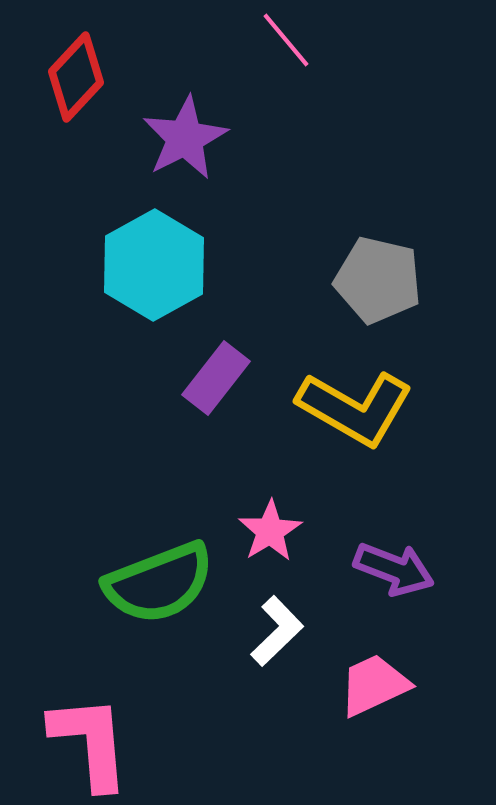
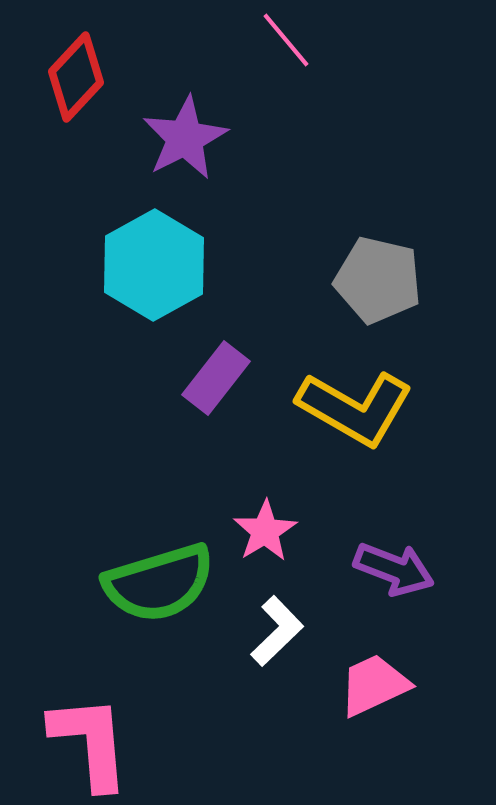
pink star: moved 5 px left
green semicircle: rotated 4 degrees clockwise
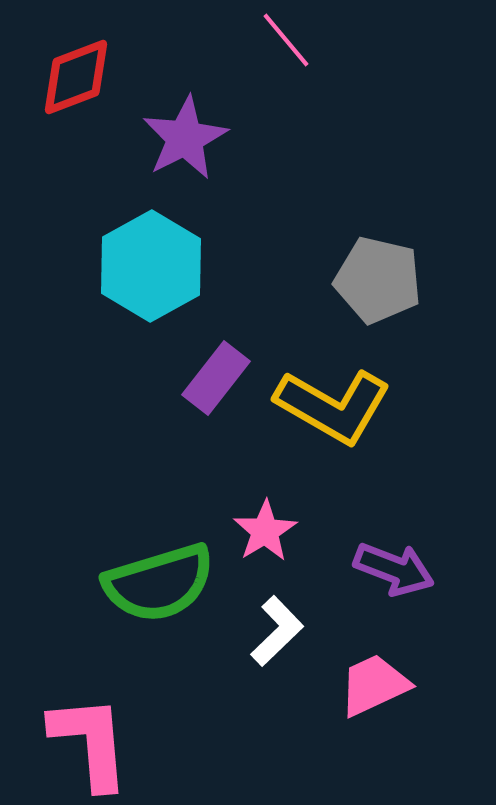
red diamond: rotated 26 degrees clockwise
cyan hexagon: moved 3 px left, 1 px down
yellow L-shape: moved 22 px left, 2 px up
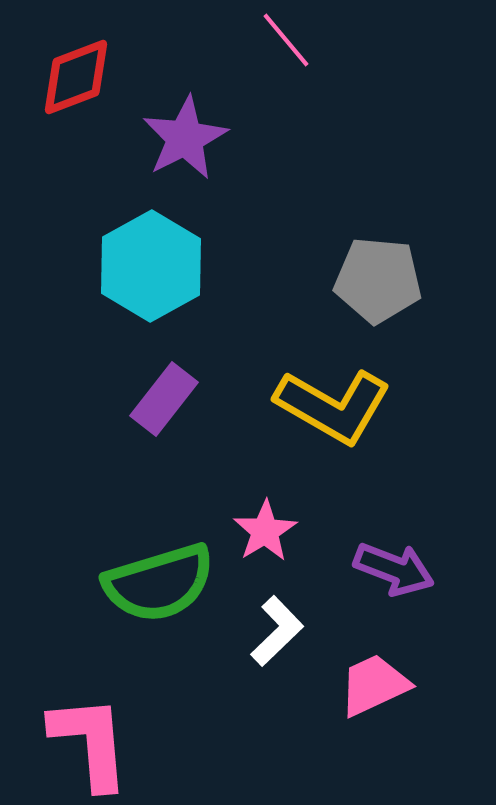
gray pentagon: rotated 8 degrees counterclockwise
purple rectangle: moved 52 px left, 21 px down
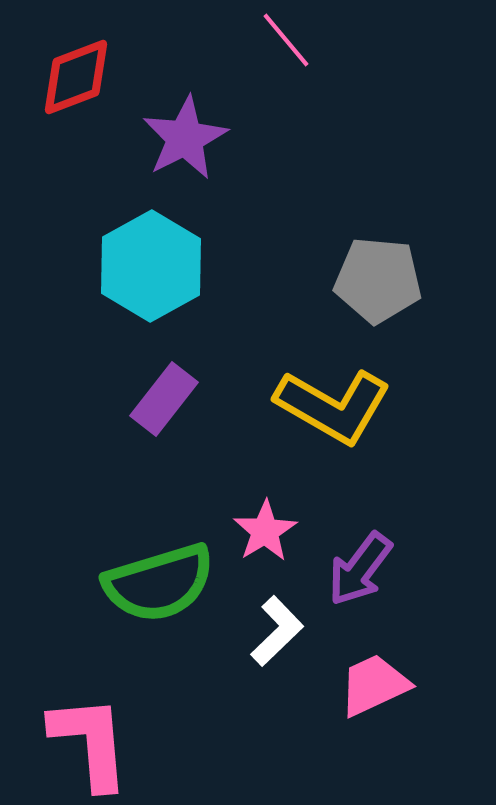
purple arrow: moved 34 px left; rotated 106 degrees clockwise
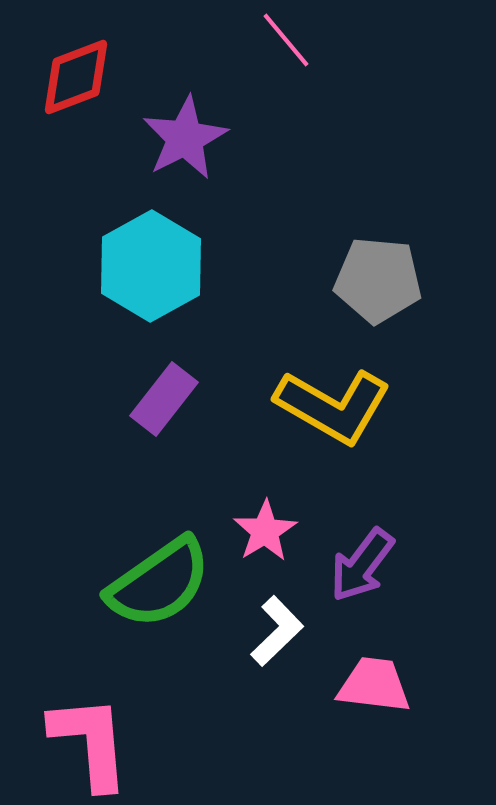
purple arrow: moved 2 px right, 4 px up
green semicircle: rotated 18 degrees counterclockwise
pink trapezoid: rotated 32 degrees clockwise
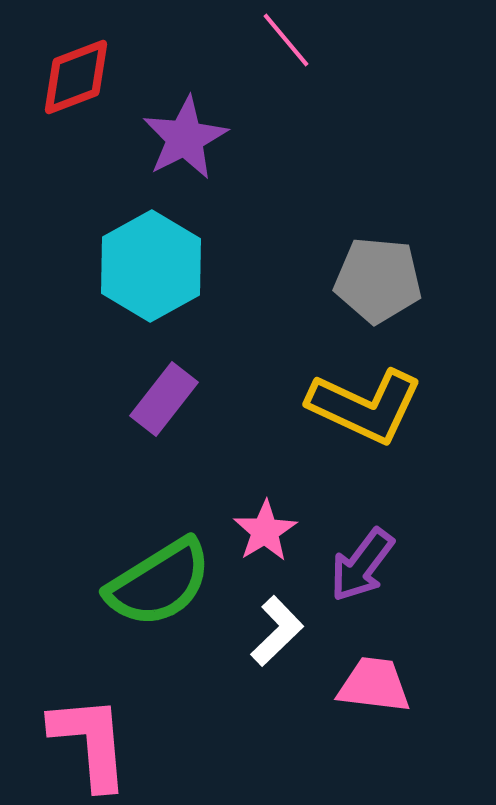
yellow L-shape: moved 32 px right; rotated 5 degrees counterclockwise
green semicircle: rotated 3 degrees clockwise
